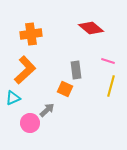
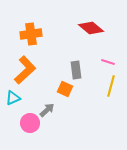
pink line: moved 1 px down
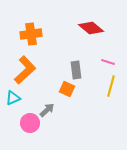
orange square: moved 2 px right
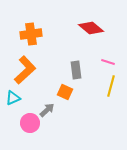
orange square: moved 2 px left, 3 px down
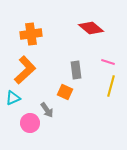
gray arrow: rotated 98 degrees clockwise
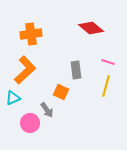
yellow line: moved 5 px left
orange square: moved 4 px left
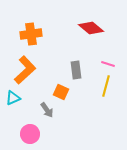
pink line: moved 2 px down
pink circle: moved 11 px down
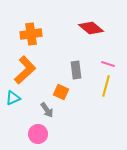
pink circle: moved 8 px right
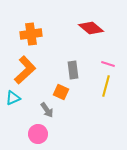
gray rectangle: moved 3 px left
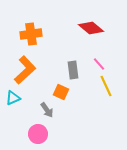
pink line: moved 9 px left; rotated 32 degrees clockwise
yellow line: rotated 40 degrees counterclockwise
